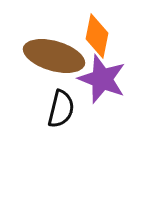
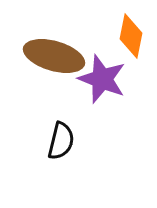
orange diamond: moved 34 px right
black semicircle: moved 32 px down
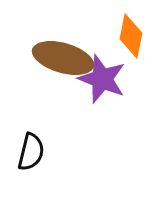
brown ellipse: moved 9 px right, 2 px down
black semicircle: moved 30 px left, 11 px down
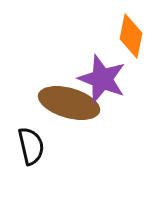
brown ellipse: moved 6 px right, 45 px down
black semicircle: moved 6 px up; rotated 27 degrees counterclockwise
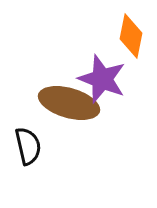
black semicircle: moved 3 px left
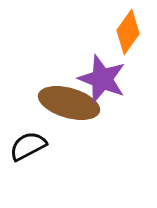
orange diamond: moved 3 px left, 4 px up; rotated 24 degrees clockwise
black semicircle: rotated 105 degrees counterclockwise
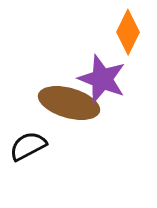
orange diamond: rotated 9 degrees counterclockwise
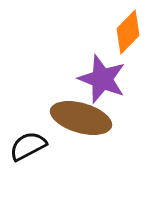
orange diamond: rotated 18 degrees clockwise
brown ellipse: moved 12 px right, 15 px down
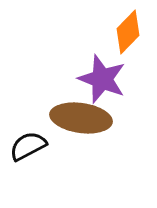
brown ellipse: rotated 8 degrees counterclockwise
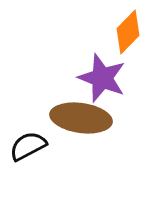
purple star: moved 1 px up
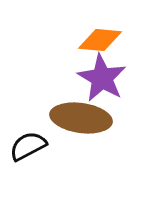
orange diamond: moved 28 px left, 8 px down; rotated 51 degrees clockwise
purple star: rotated 9 degrees clockwise
